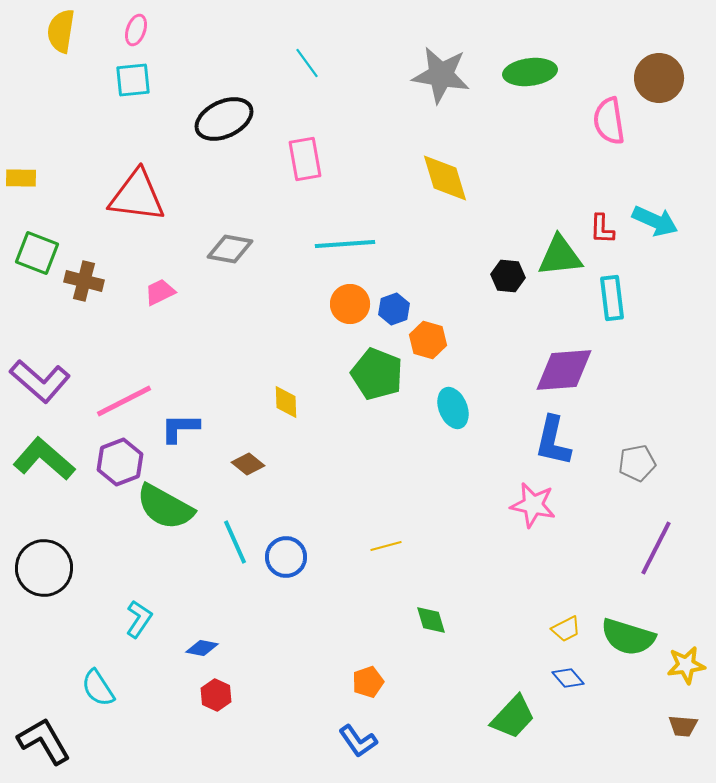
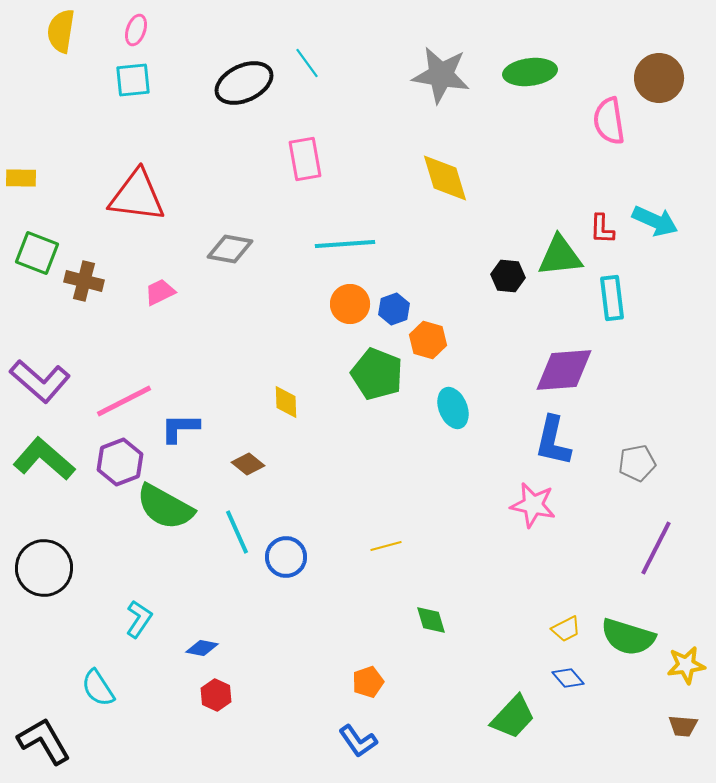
black ellipse at (224, 119): moved 20 px right, 36 px up
cyan line at (235, 542): moved 2 px right, 10 px up
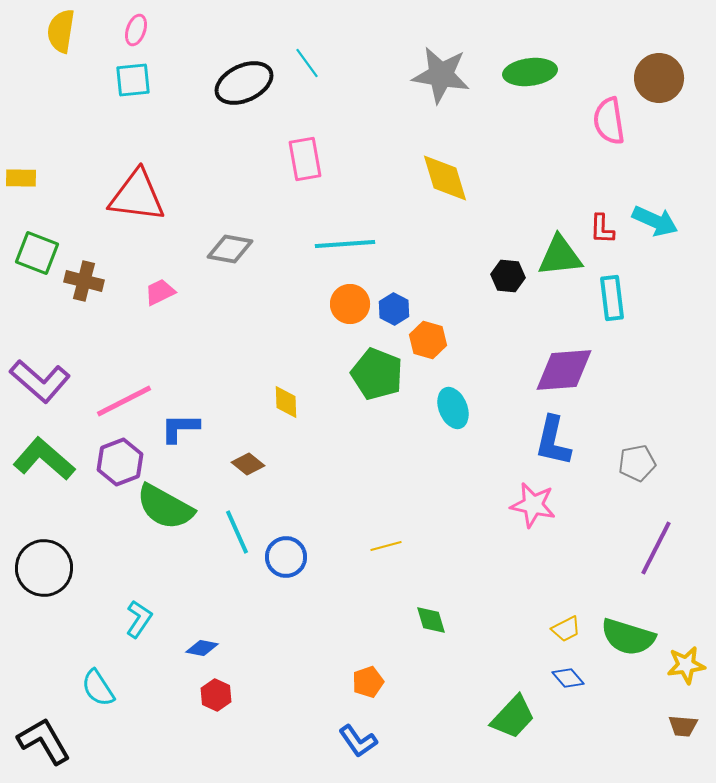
blue hexagon at (394, 309): rotated 12 degrees counterclockwise
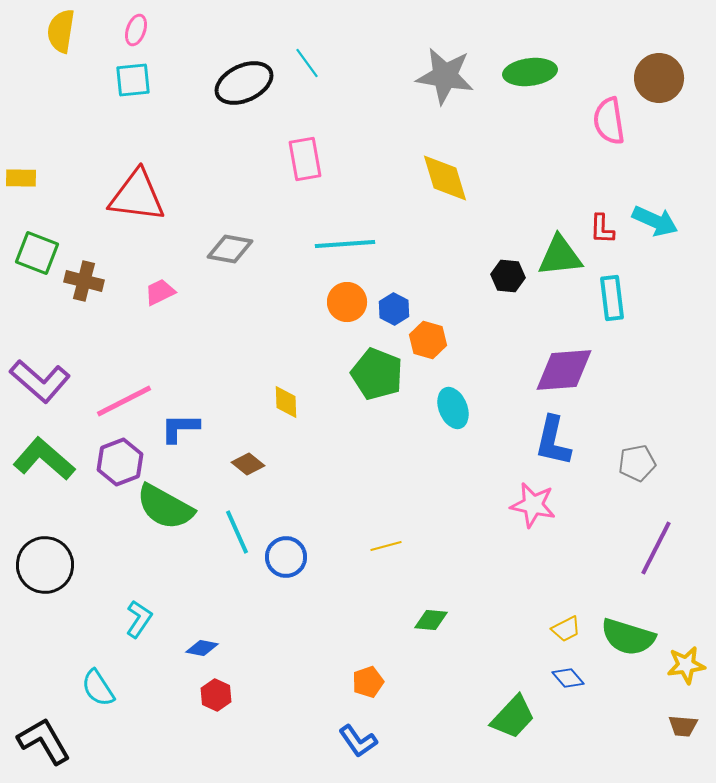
gray star at (441, 75): moved 4 px right, 1 px down
orange circle at (350, 304): moved 3 px left, 2 px up
black circle at (44, 568): moved 1 px right, 3 px up
green diamond at (431, 620): rotated 68 degrees counterclockwise
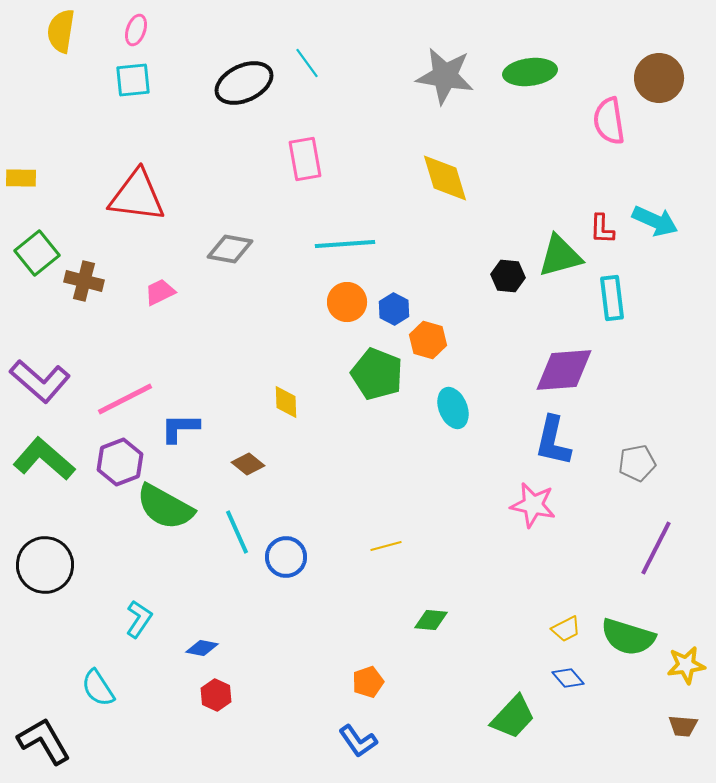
green square at (37, 253): rotated 30 degrees clockwise
green triangle at (560, 256): rotated 9 degrees counterclockwise
pink line at (124, 401): moved 1 px right, 2 px up
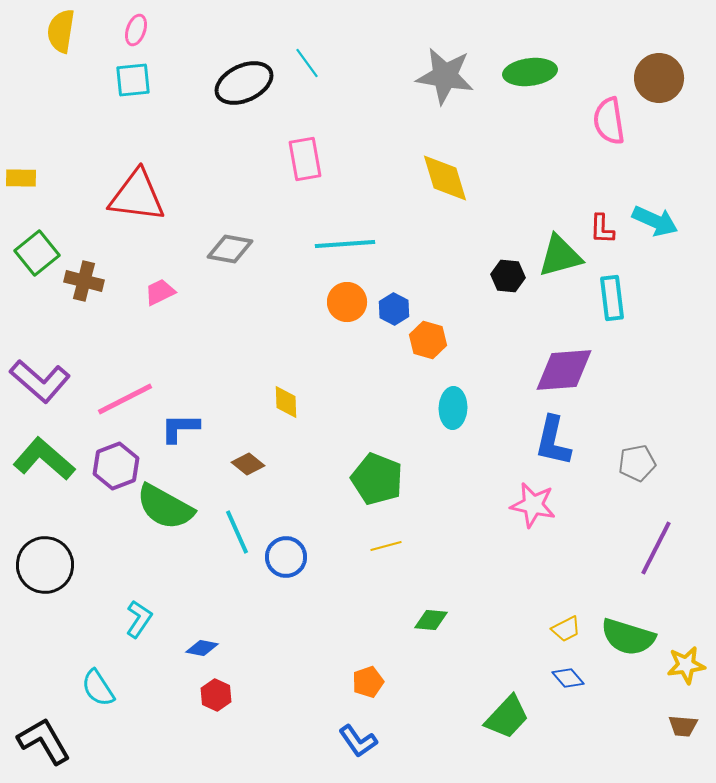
green pentagon at (377, 374): moved 105 px down
cyan ellipse at (453, 408): rotated 24 degrees clockwise
purple hexagon at (120, 462): moved 4 px left, 4 px down
green trapezoid at (513, 717): moved 6 px left
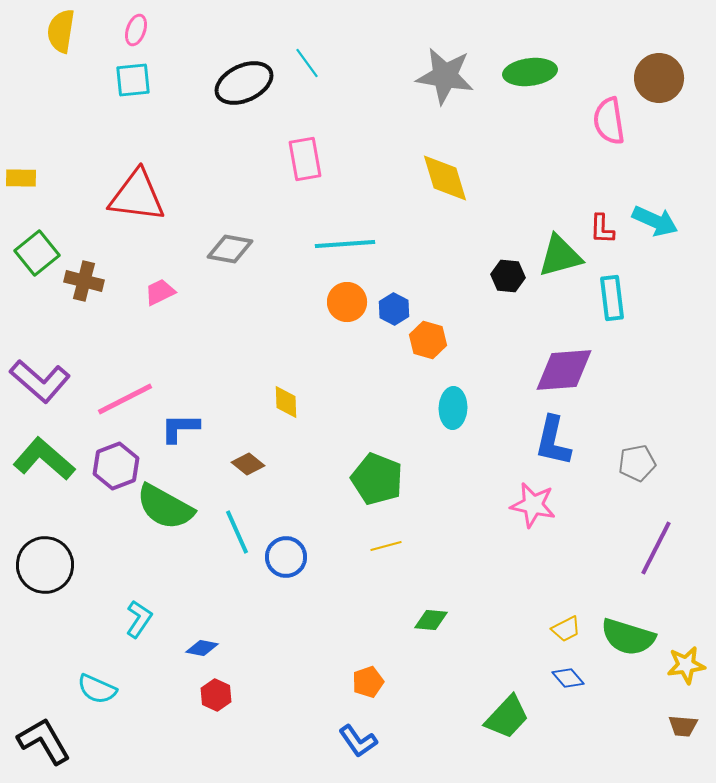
cyan semicircle at (98, 688): moved 1 px left, 1 px down; rotated 33 degrees counterclockwise
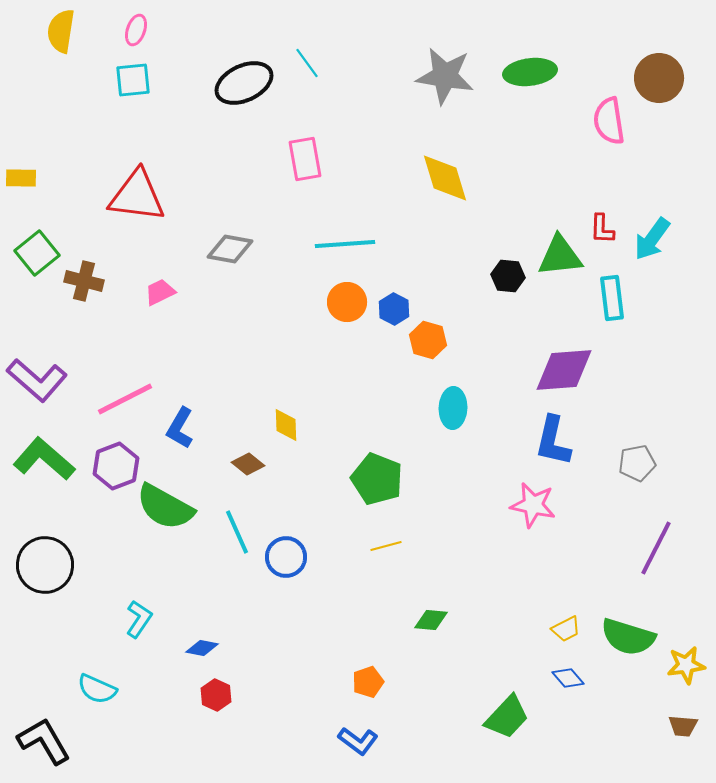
cyan arrow at (655, 221): moved 3 px left, 18 px down; rotated 102 degrees clockwise
green triangle at (560, 256): rotated 9 degrees clockwise
purple L-shape at (40, 381): moved 3 px left, 1 px up
yellow diamond at (286, 402): moved 23 px down
blue L-shape at (180, 428): rotated 60 degrees counterclockwise
blue L-shape at (358, 741): rotated 18 degrees counterclockwise
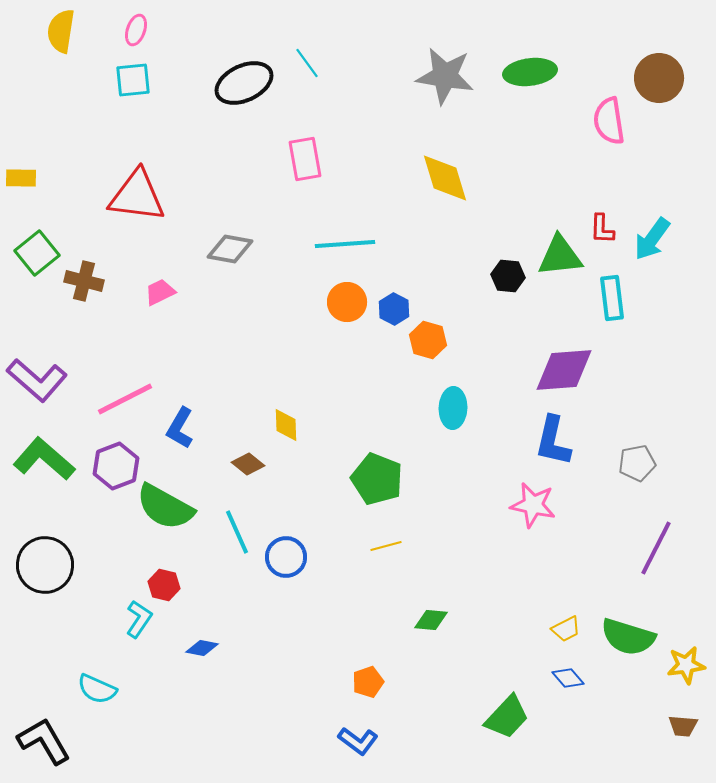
red hexagon at (216, 695): moved 52 px left, 110 px up; rotated 12 degrees counterclockwise
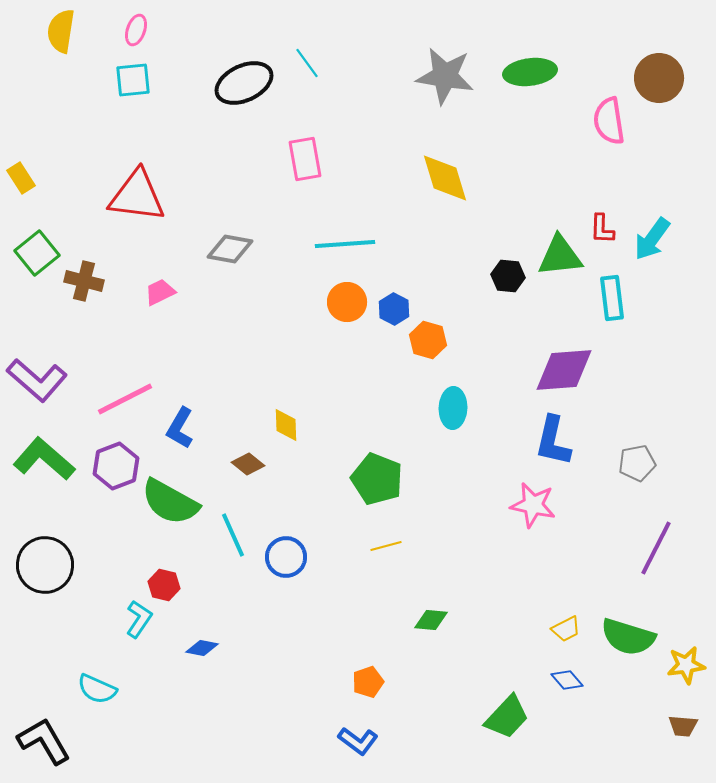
yellow rectangle at (21, 178): rotated 56 degrees clockwise
green semicircle at (165, 507): moved 5 px right, 5 px up
cyan line at (237, 532): moved 4 px left, 3 px down
blue diamond at (568, 678): moved 1 px left, 2 px down
